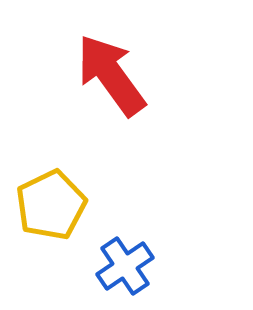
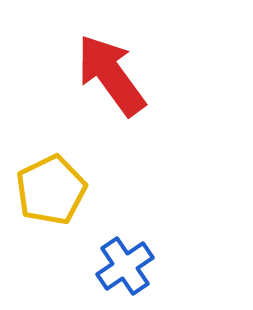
yellow pentagon: moved 15 px up
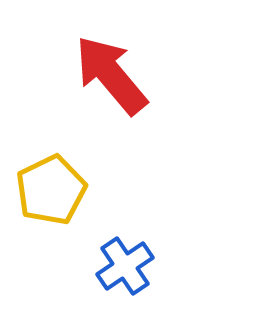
red arrow: rotated 4 degrees counterclockwise
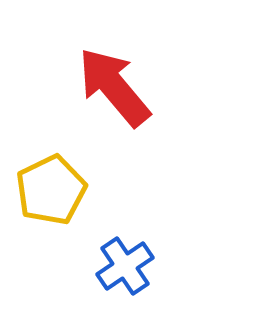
red arrow: moved 3 px right, 12 px down
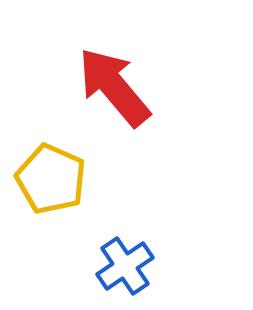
yellow pentagon: moved 11 px up; rotated 22 degrees counterclockwise
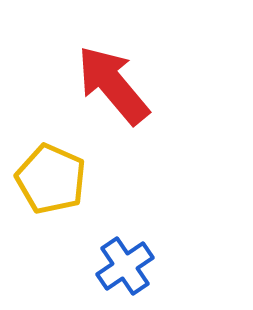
red arrow: moved 1 px left, 2 px up
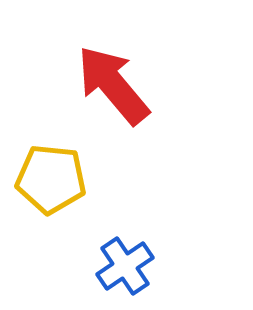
yellow pentagon: rotated 18 degrees counterclockwise
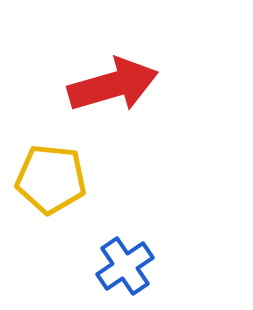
red arrow: rotated 114 degrees clockwise
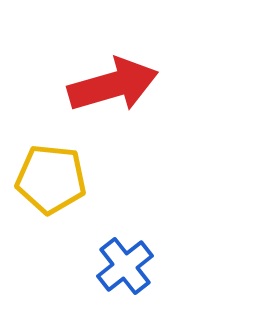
blue cross: rotated 4 degrees counterclockwise
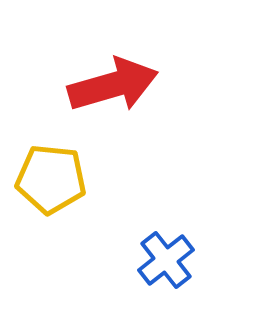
blue cross: moved 41 px right, 6 px up
